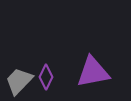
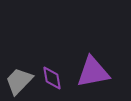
purple diamond: moved 6 px right, 1 px down; rotated 35 degrees counterclockwise
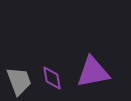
gray trapezoid: rotated 116 degrees clockwise
